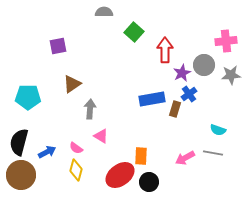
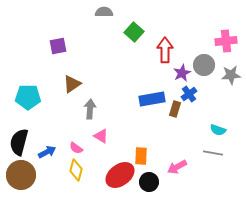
pink arrow: moved 8 px left, 9 px down
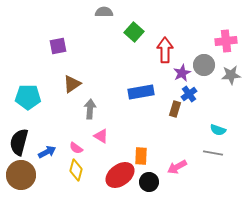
blue rectangle: moved 11 px left, 7 px up
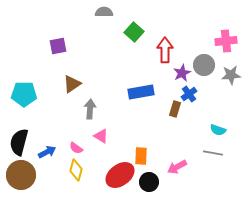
cyan pentagon: moved 4 px left, 3 px up
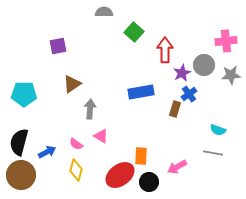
pink semicircle: moved 4 px up
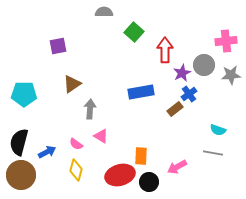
brown rectangle: rotated 35 degrees clockwise
red ellipse: rotated 20 degrees clockwise
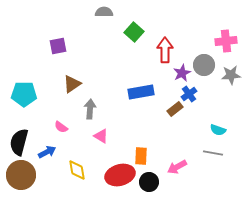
pink semicircle: moved 15 px left, 17 px up
yellow diamond: moved 1 px right; rotated 25 degrees counterclockwise
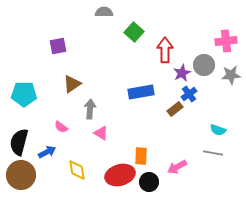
pink triangle: moved 3 px up
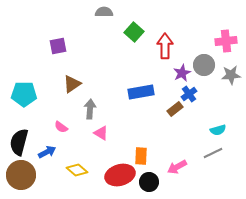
red arrow: moved 4 px up
cyan semicircle: rotated 35 degrees counterclockwise
gray line: rotated 36 degrees counterclockwise
yellow diamond: rotated 40 degrees counterclockwise
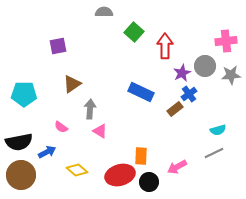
gray circle: moved 1 px right, 1 px down
blue rectangle: rotated 35 degrees clockwise
pink triangle: moved 1 px left, 2 px up
black semicircle: rotated 116 degrees counterclockwise
gray line: moved 1 px right
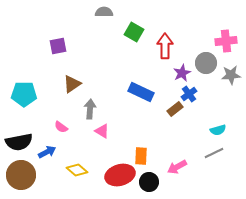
green square: rotated 12 degrees counterclockwise
gray circle: moved 1 px right, 3 px up
pink triangle: moved 2 px right
